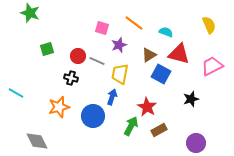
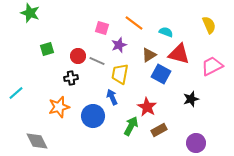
black cross: rotated 24 degrees counterclockwise
cyan line: rotated 70 degrees counterclockwise
blue arrow: rotated 42 degrees counterclockwise
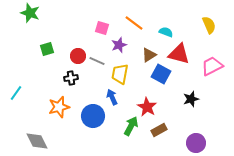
cyan line: rotated 14 degrees counterclockwise
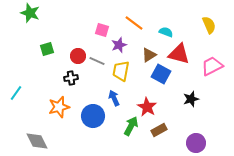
pink square: moved 2 px down
yellow trapezoid: moved 1 px right, 3 px up
blue arrow: moved 2 px right, 1 px down
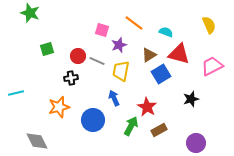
blue square: rotated 30 degrees clockwise
cyan line: rotated 42 degrees clockwise
blue circle: moved 4 px down
